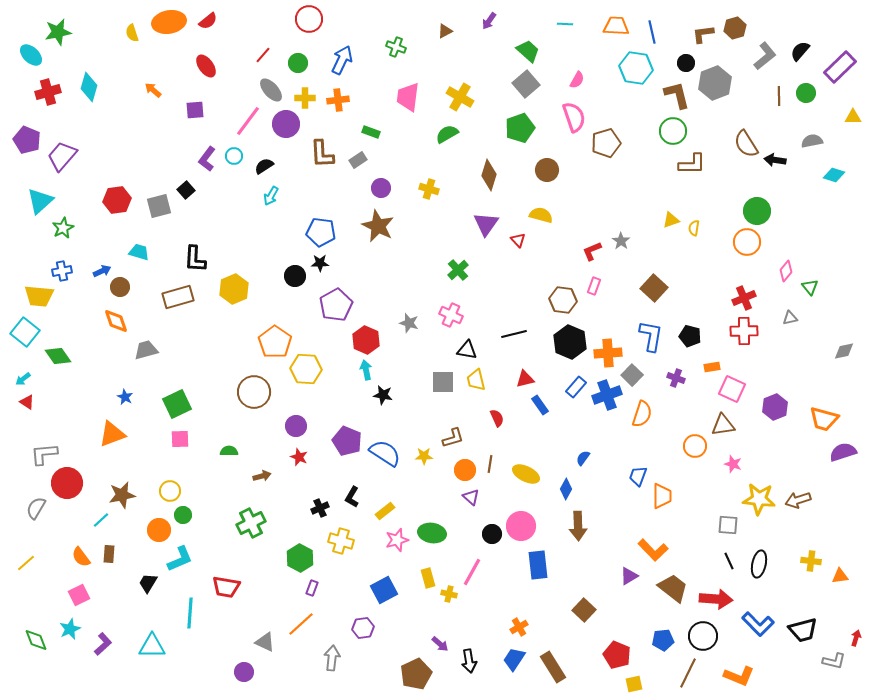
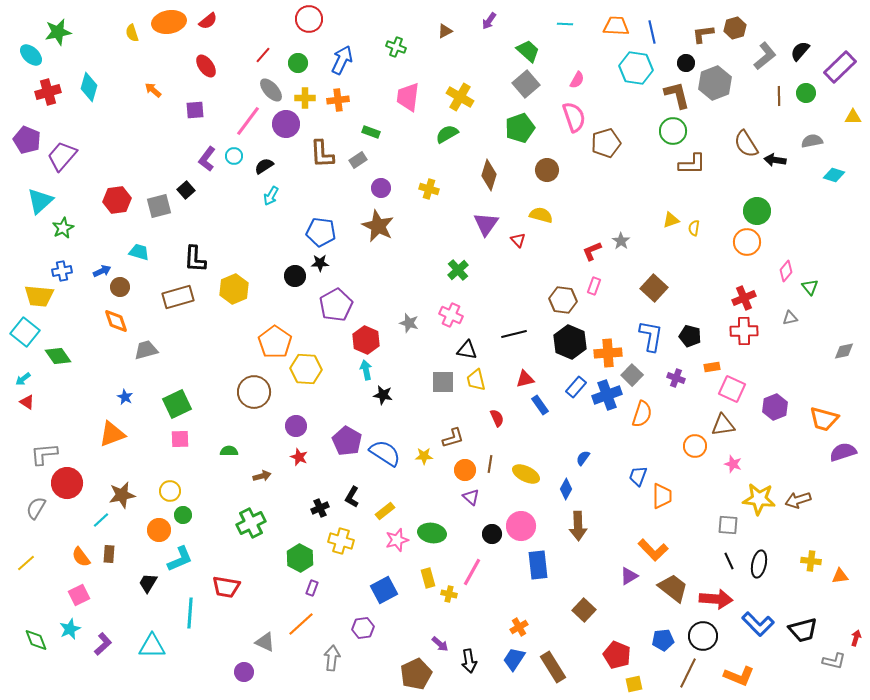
purple pentagon at (347, 441): rotated 8 degrees clockwise
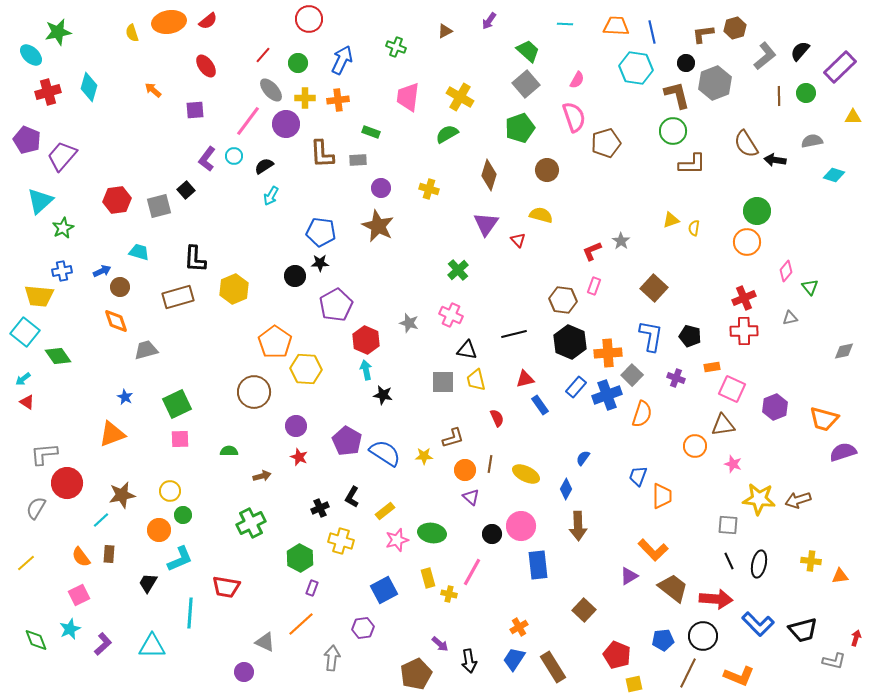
gray rectangle at (358, 160): rotated 30 degrees clockwise
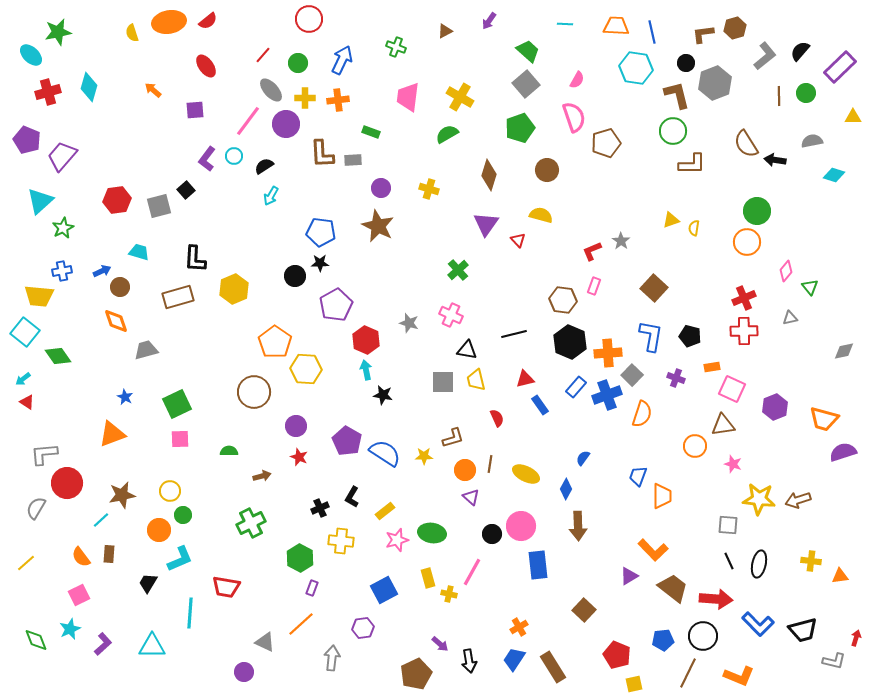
gray rectangle at (358, 160): moved 5 px left
yellow cross at (341, 541): rotated 10 degrees counterclockwise
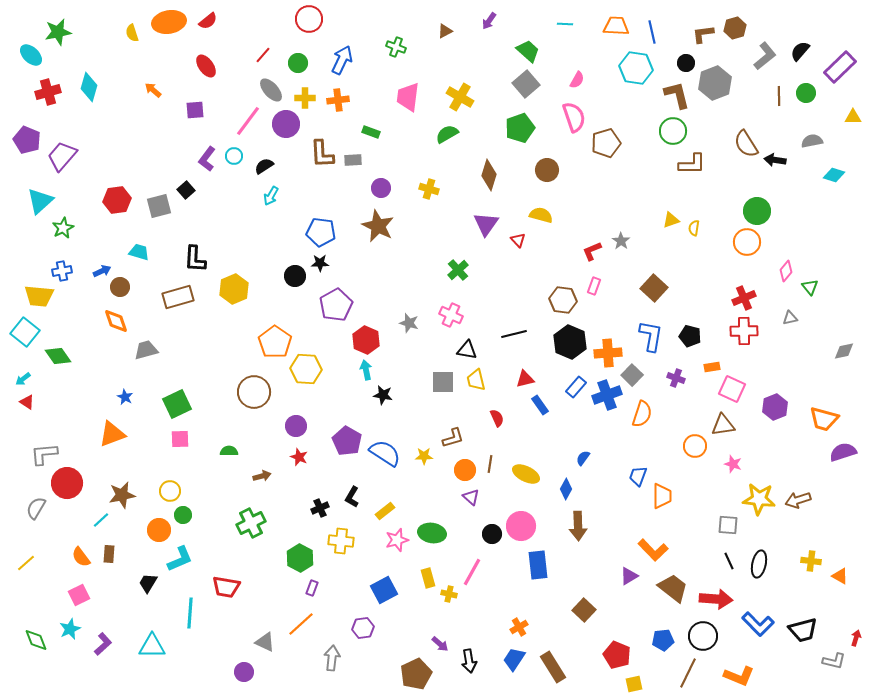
orange triangle at (840, 576): rotated 36 degrees clockwise
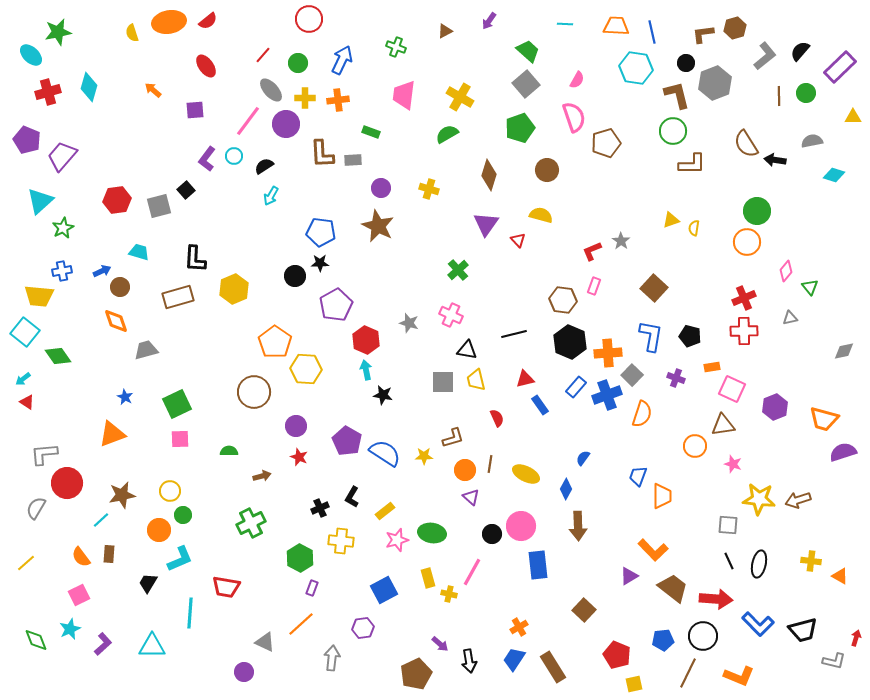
pink trapezoid at (408, 97): moved 4 px left, 2 px up
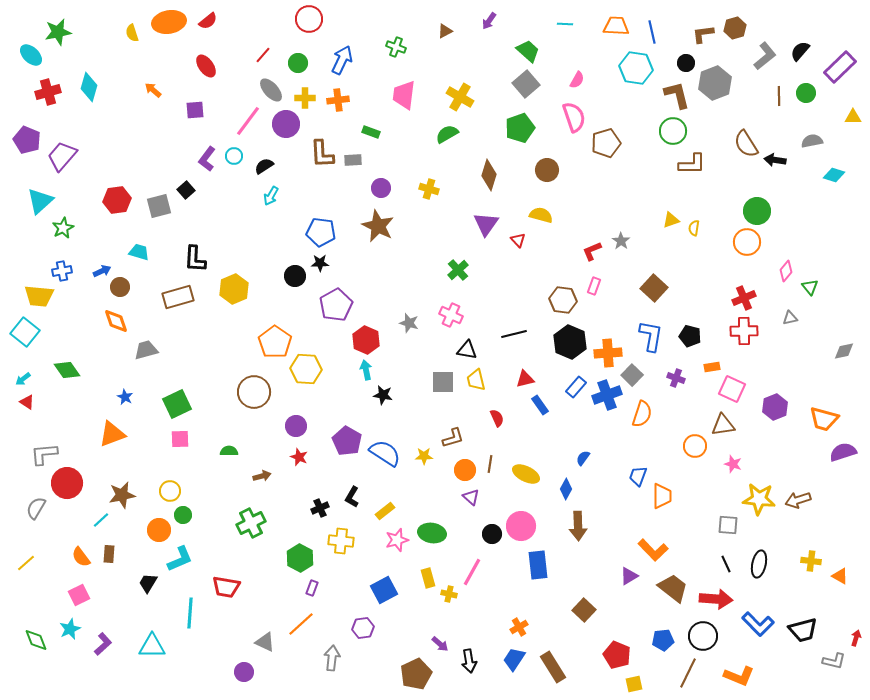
green diamond at (58, 356): moved 9 px right, 14 px down
black line at (729, 561): moved 3 px left, 3 px down
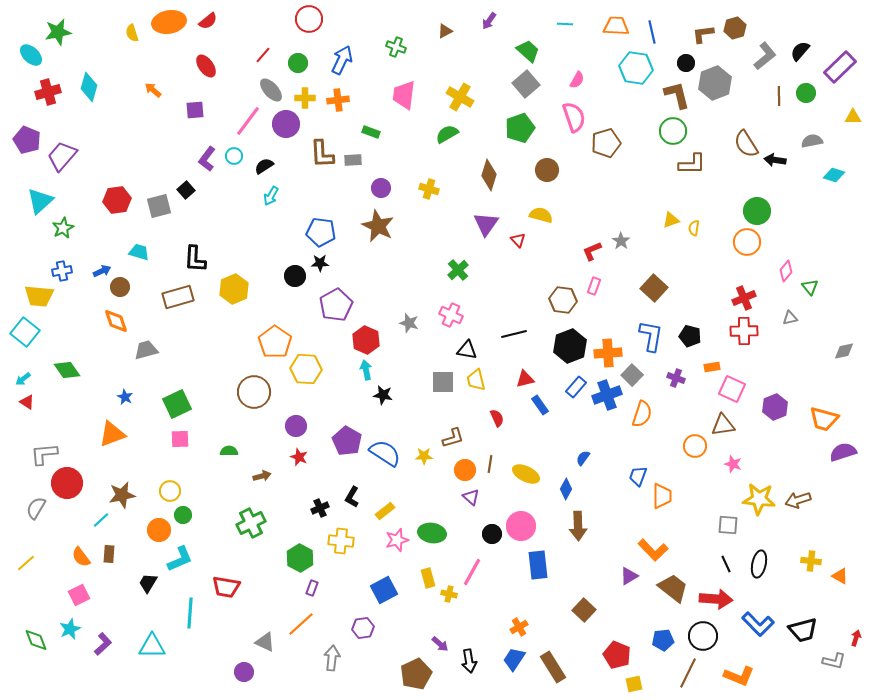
black hexagon at (570, 342): moved 4 px down; rotated 16 degrees clockwise
